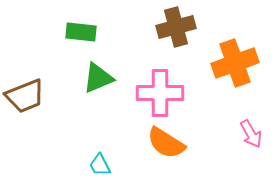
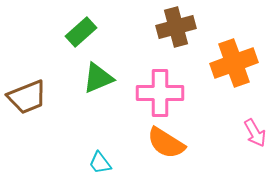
green rectangle: rotated 48 degrees counterclockwise
orange cross: moved 1 px left
brown trapezoid: moved 2 px right, 1 px down
pink arrow: moved 4 px right, 1 px up
cyan trapezoid: moved 2 px up; rotated 10 degrees counterclockwise
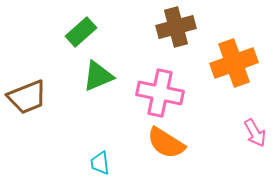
green triangle: moved 2 px up
pink cross: rotated 12 degrees clockwise
cyan trapezoid: rotated 30 degrees clockwise
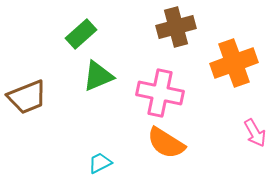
green rectangle: moved 2 px down
cyan trapezoid: rotated 70 degrees clockwise
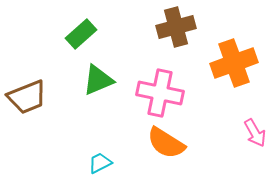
green triangle: moved 4 px down
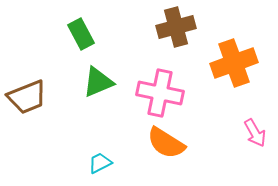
green rectangle: rotated 76 degrees counterclockwise
green triangle: moved 2 px down
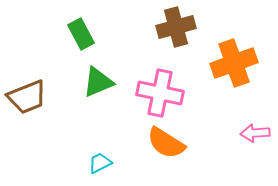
pink arrow: rotated 116 degrees clockwise
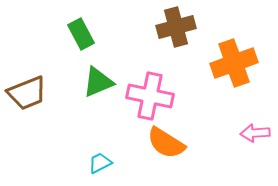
pink cross: moved 10 px left, 3 px down
brown trapezoid: moved 4 px up
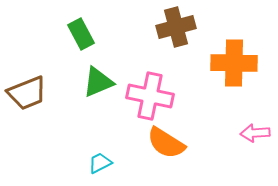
orange cross: rotated 21 degrees clockwise
